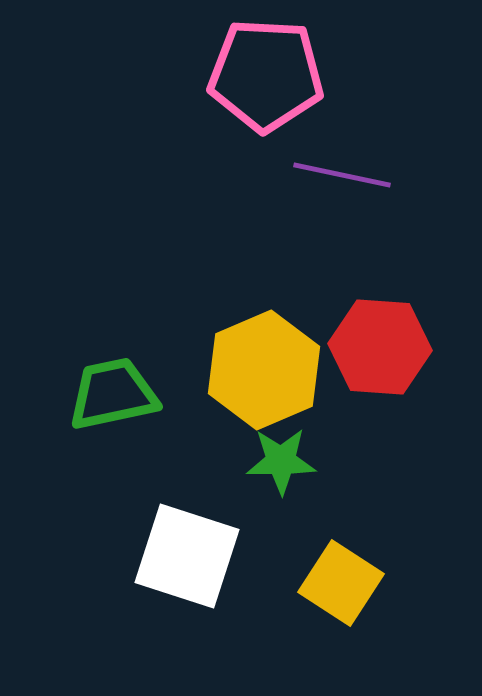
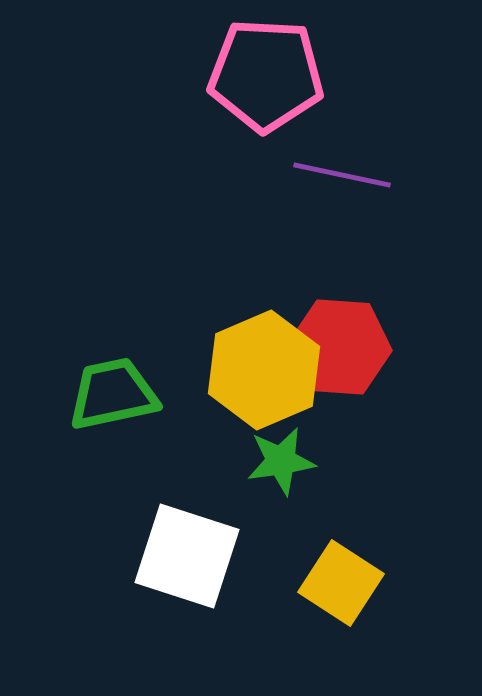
red hexagon: moved 40 px left
green star: rotated 8 degrees counterclockwise
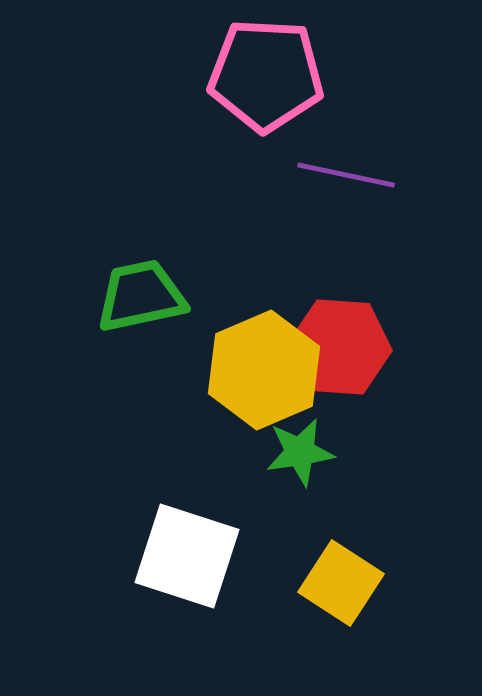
purple line: moved 4 px right
green trapezoid: moved 28 px right, 98 px up
green star: moved 19 px right, 9 px up
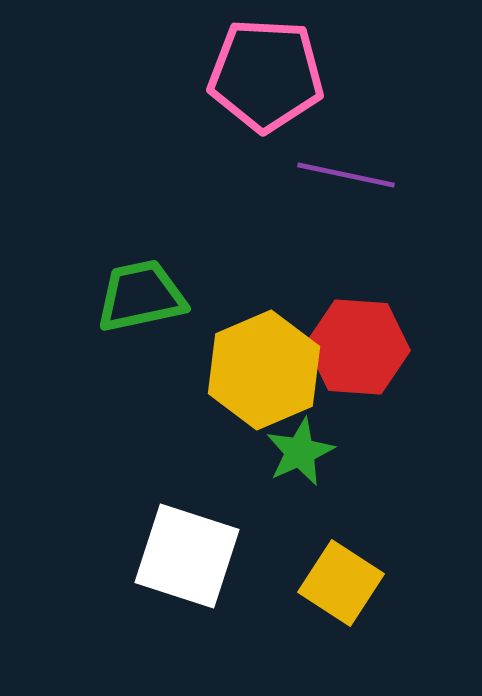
red hexagon: moved 18 px right
green star: rotated 16 degrees counterclockwise
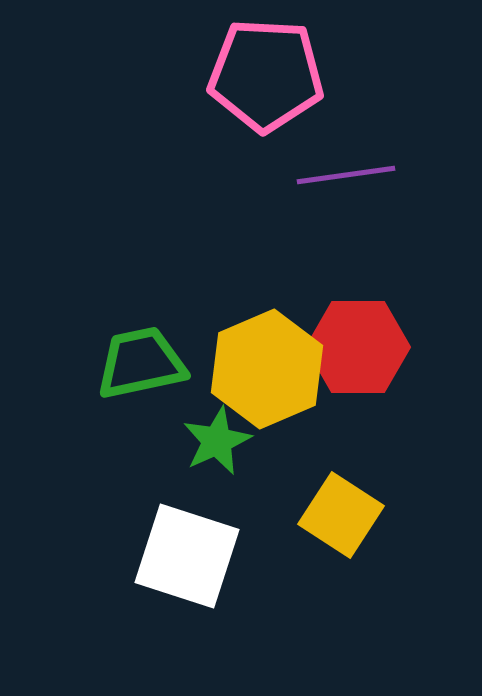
purple line: rotated 20 degrees counterclockwise
green trapezoid: moved 67 px down
red hexagon: rotated 4 degrees counterclockwise
yellow hexagon: moved 3 px right, 1 px up
green star: moved 83 px left, 11 px up
yellow square: moved 68 px up
